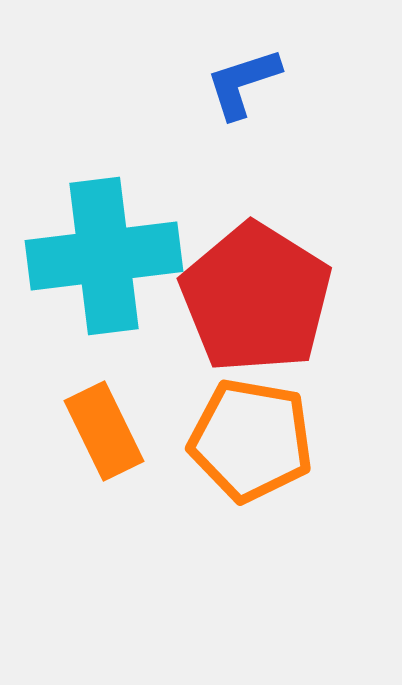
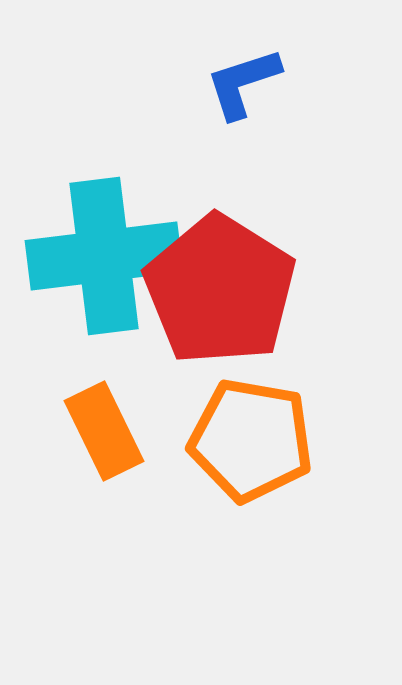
red pentagon: moved 36 px left, 8 px up
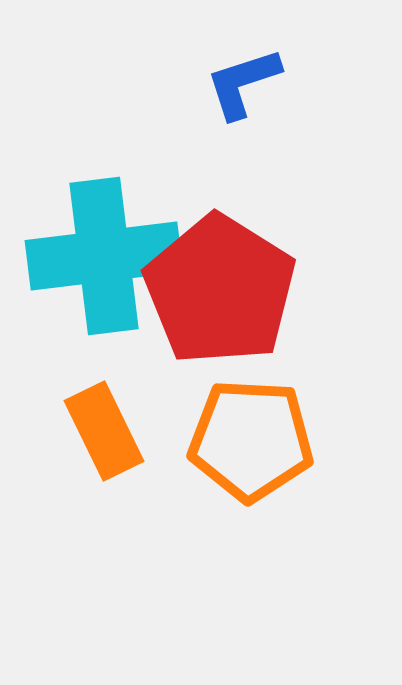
orange pentagon: rotated 7 degrees counterclockwise
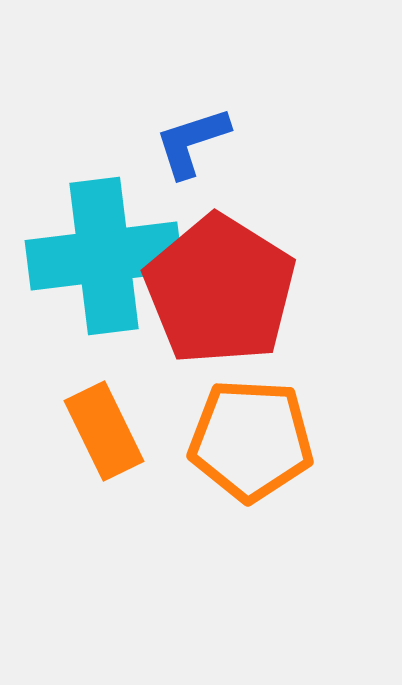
blue L-shape: moved 51 px left, 59 px down
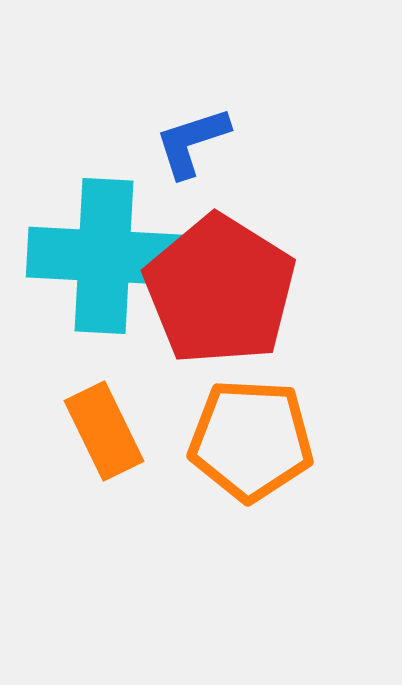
cyan cross: rotated 10 degrees clockwise
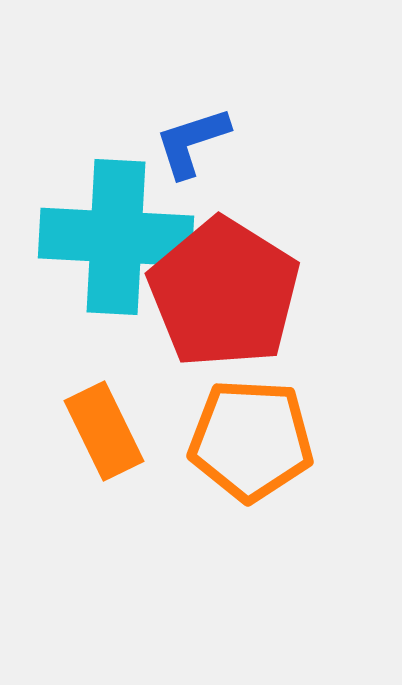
cyan cross: moved 12 px right, 19 px up
red pentagon: moved 4 px right, 3 px down
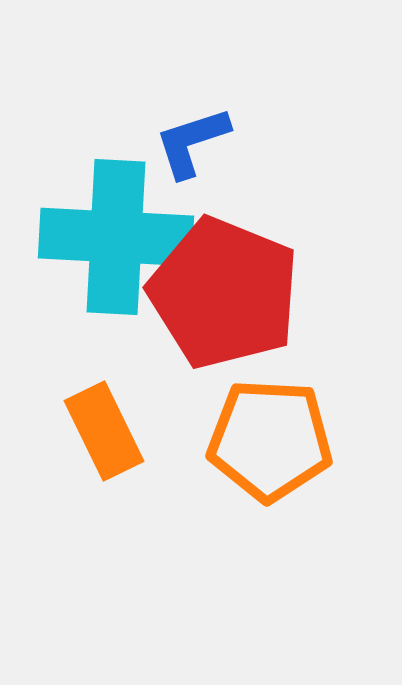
red pentagon: rotated 10 degrees counterclockwise
orange pentagon: moved 19 px right
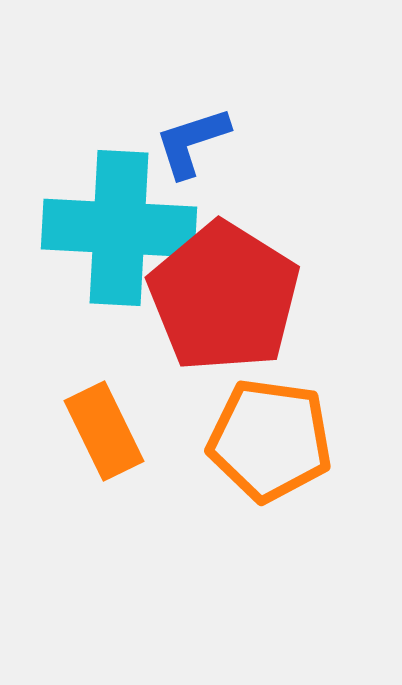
cyan cross: moved 3 px right, 9 px up
red pentagon: moved 4 px down; rotated 10 degrees clockwise
orange pentagon: rotated 5 degrees clockwise
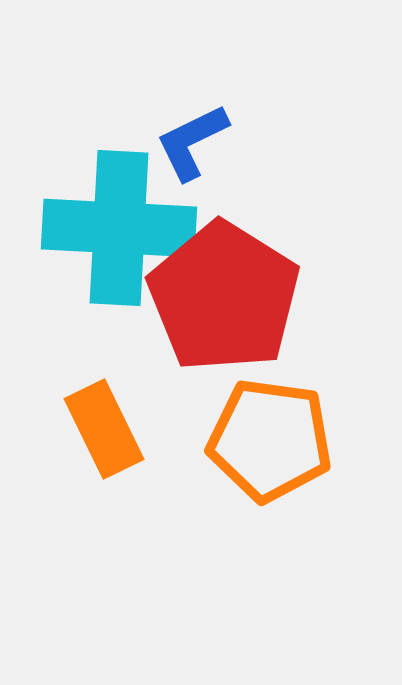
blue L-shape: rotated 8 degrees counterclockwise
orange rectangle: moved 2 px up
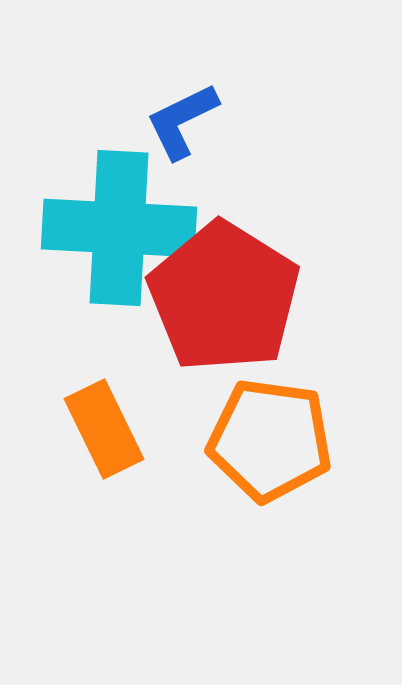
blue L-shape: moved 10 px left, 21 px up
